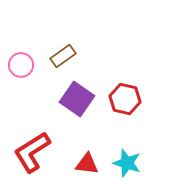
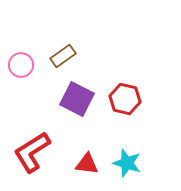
purple square: rotated 8 degrees counterclockwise
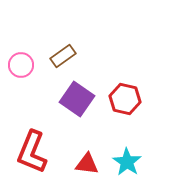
purple square: rotated 8 degrees clockwise
red L-shape: rotated 36 degrees counterclockwise
cyan star: moved 1 px up; rotated 16 degrees clockwise
